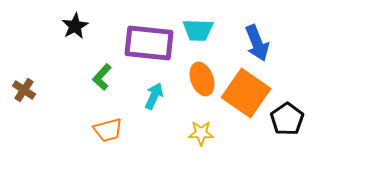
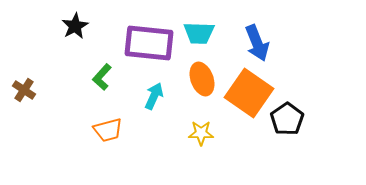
cyan trapezoid: moved 1 px right, 3 px down
orange square: moved 3 px right
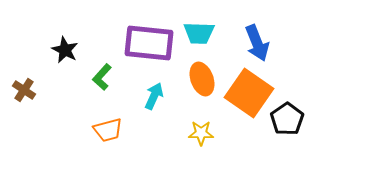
black star: moved 10 px left, 24 px down; rotated 16 degrees counterclockwise
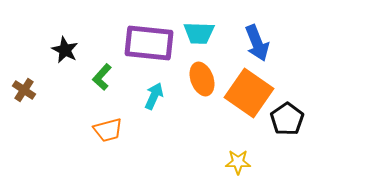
yellow star: moved 37 px right, 29 px down
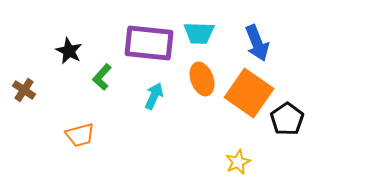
black star: moved 4 px right, 1 px down
orange trapezoid: moved 28 px left, 5 px down
yellow star: rotated 25 degrees counterclockwise
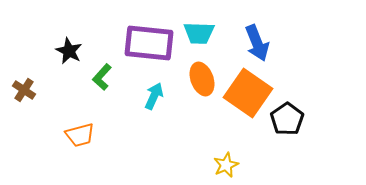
orange square: moved 1 px left
yellow star: moved 12 px left, 3 px down
